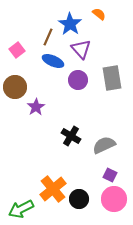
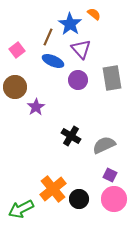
orange semicircle: moved 5 px left
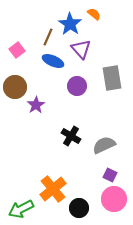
purple circle: moved 1 px left, 6 px down
purple star: moved 2 px up
black circle: moved 9 px down
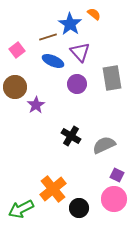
brown line: rotated 48 degrees clockwise
purple triangle: moved 1 px left, 3 px down
purple circle: moved 2 px up
purple square: moved 7 px right
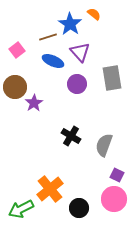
purple star: moved 2 px left, 2 px up
gray semicircle: rotated 45 degrees counterclockwise
orange cross: moved 3 px left
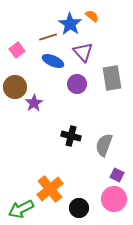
orange semicircle: moved 2 px left, 2 px down
purple triangle: moved 3 px right
black cross: rotated 18 degrees counterclockwise
